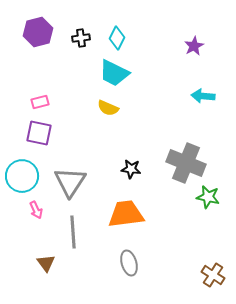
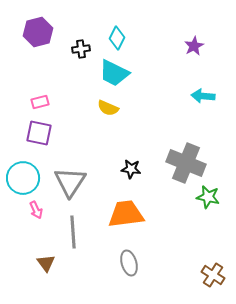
black cross: moved 11 px down
cyan circle: moved 1 px right, 2 px down
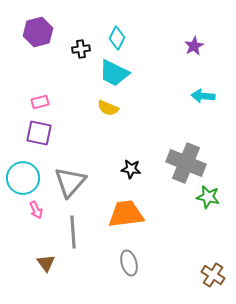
gray triangle: rotated 8 degrees clockwise
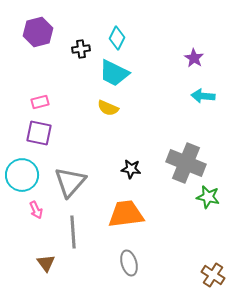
purple star: moved 12 px down; rotated 12 degrees counterclockwise
cyan circle: moved 1 px left, 3 px up
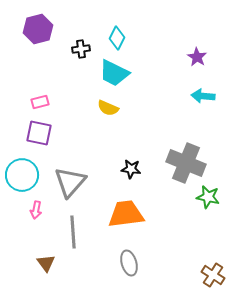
purple hexagon: moved 3 px up
purple star: moved 3 px right, 1 px up
pink arrow: rotated 36 degrees clockwise
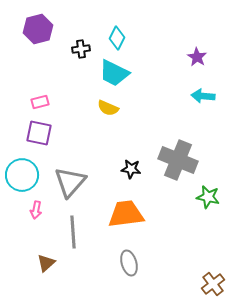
gray cross: moved 8 px left, 3 px up
brown triangle: rotated 24 degrees clockwise
brown cross: moved 9 px down; rotated 20 degrees clockwise
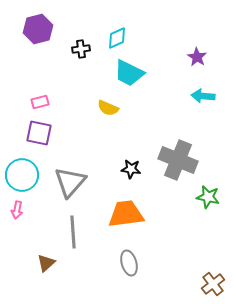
cyan diamond: rotated 40 degrees clockwise
cyan trapezoid: moved 15 px right
pink arrow: moved 19 px left
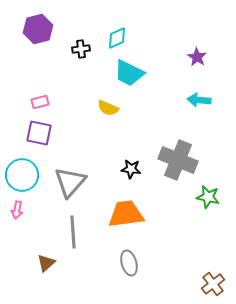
cyan arrow: moved 4 px left, 4 px down
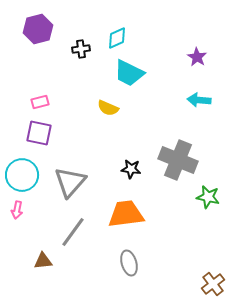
gray line: rotated 40 degrees clockwise
brown triangle: moved 3 px left, 2 px up; rotated 36 degrees clockwise
